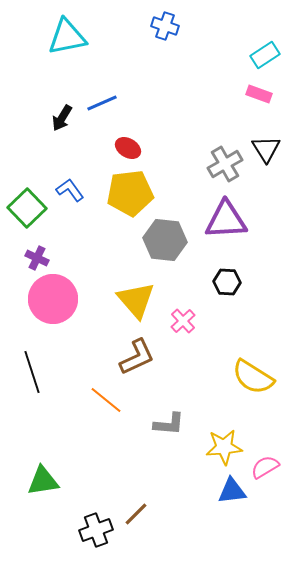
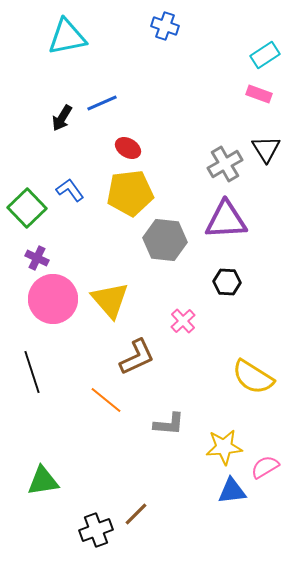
yellow triangle: moved 26 px left
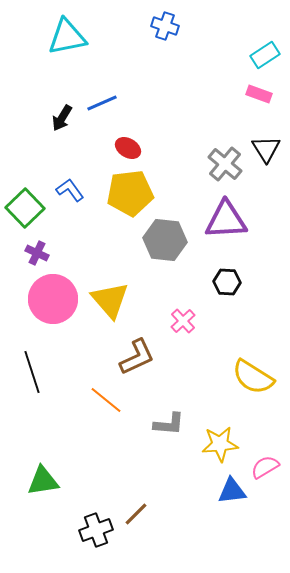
gray cross: rotated 20 degrees counterclockwise
green square: moved 2 px left
purple cross: moved 5 px up
yellow star: moved 4 px left, 3 px up
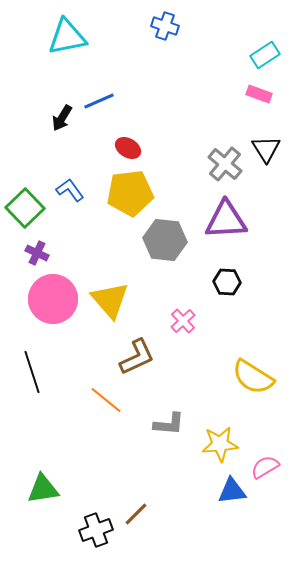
blue line: moved 3 px left, 2 px up
green triangle: moved 8 px down
